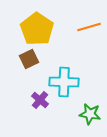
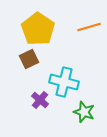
yellow pentagon: moved 1 px right
cyan cross: rotated 12 degrees clockwise
green star: moved 6 px left, 2 px up; rotated 10 degrees clockwise
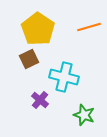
cyan cross: moved 5 px up
green star: moved 3 px down
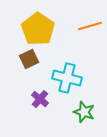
orange line: moved 1 px right, 1 px up
cyan cross: moved 3 px right, 1 px down
purple cross: moved 1 px up
green star: moved 3 px up
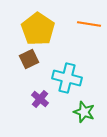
orange line: moved 1 px left, 2 px up; rotated 25 degrees clockwise
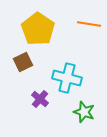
brown square: moved 6 px left, 3 px down
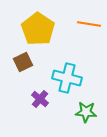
green star: moved 2 px right; rotated 15 degrees counterclockwise
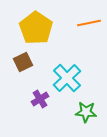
orange line: moved 1 px up; rotated 20 degrees counterclockwise
yellow pentagon: moved 2 px left, 1 px up
cyan cross: rotated 32 degrees clockwise
purple cross: rotated 18 degrees clockwise
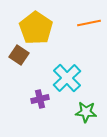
brown square: moved 4 px left, 7 px up; rotated 30 degrees counterclockwise
purple cross: rotated 18 degrees clockwise
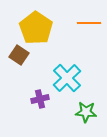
orange line: rotated 10 degrees clockwise
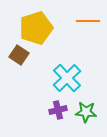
orange line: moved 1 px left, 2 px up
yellow pentagon: rotated 20 degrees clockwise
purple cross: moved 18 px right, 11 px down
